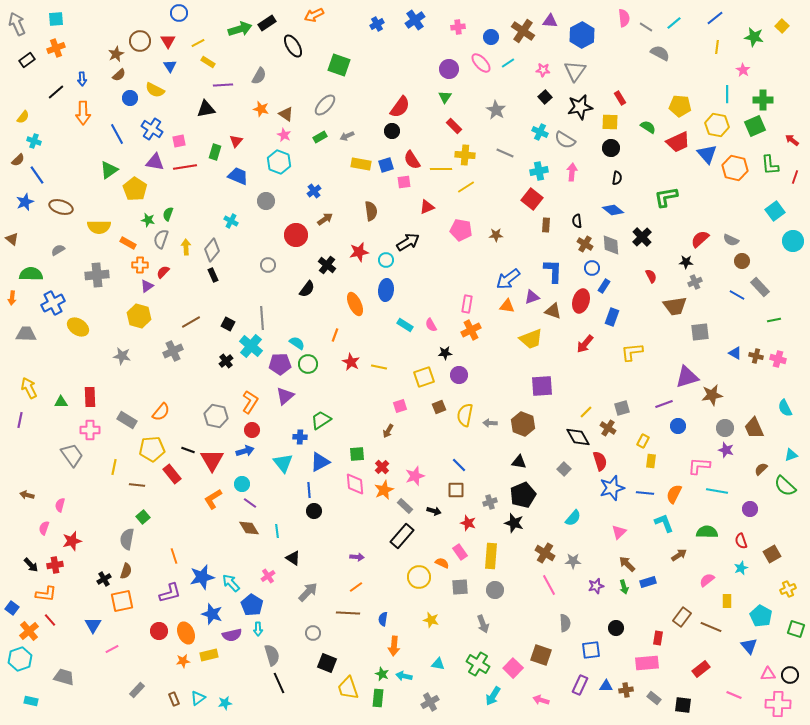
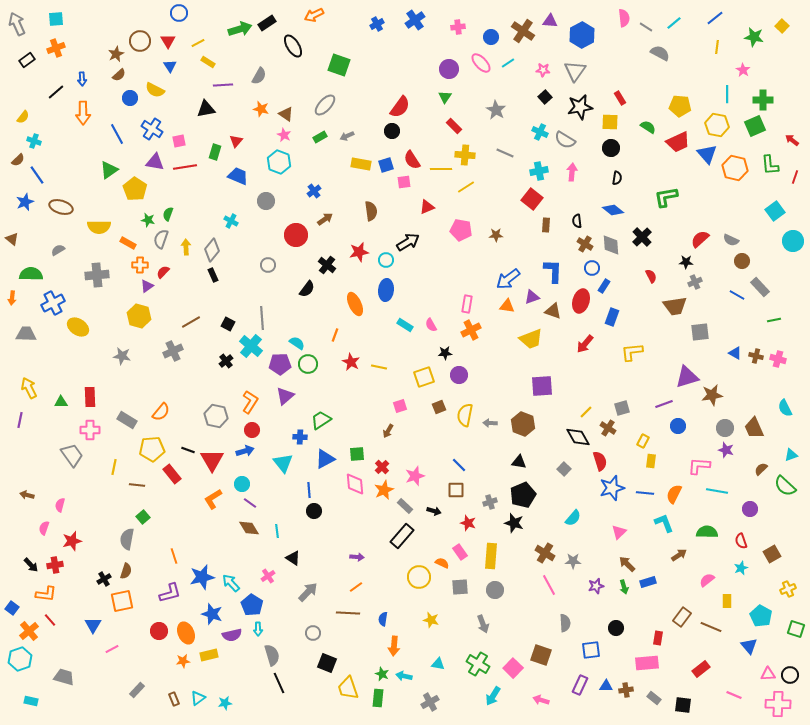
blue triangle at (320, 462): moved 5 px right, 3 px up
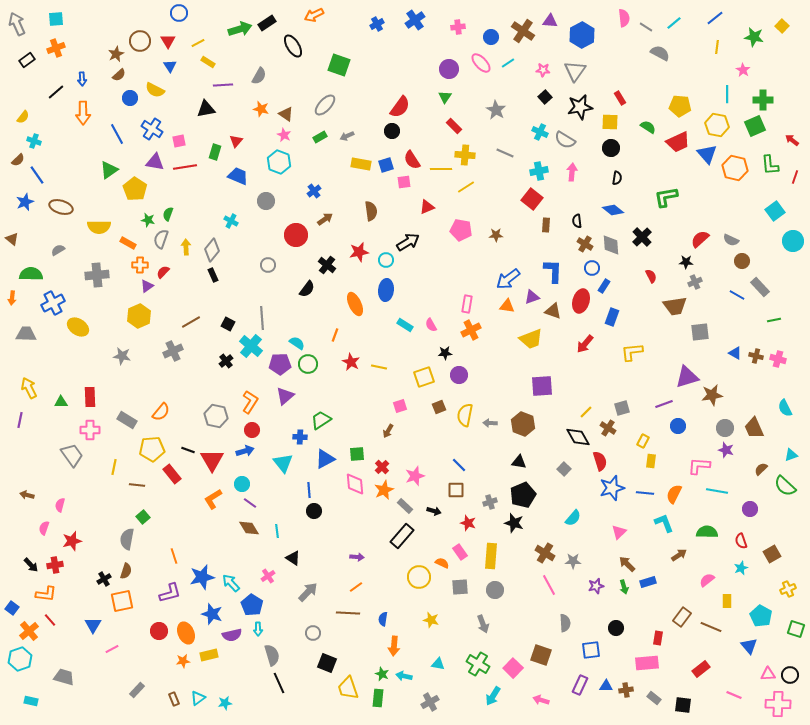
yellow hexagon at (139, 316): rotated 20 degrees clockwise
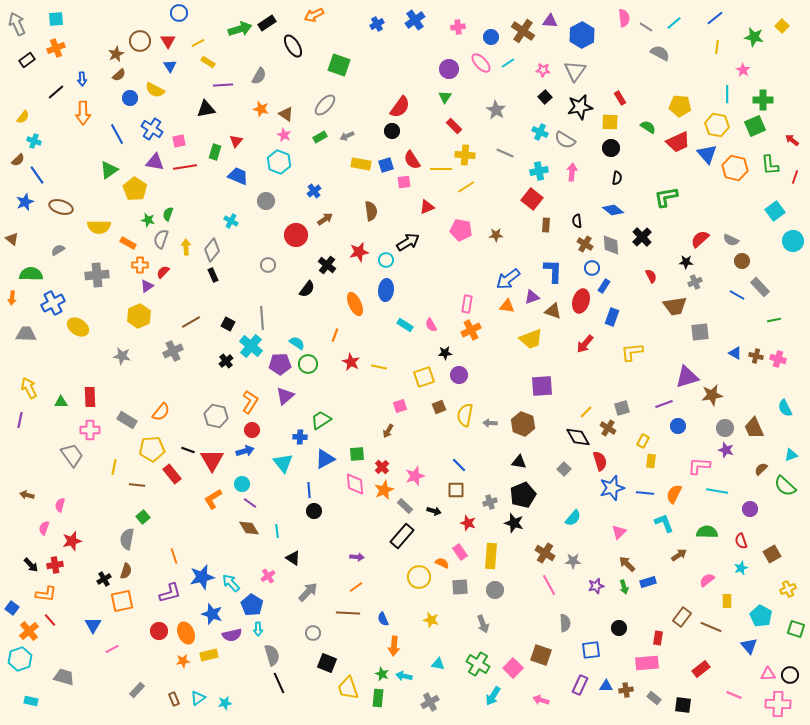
blue semicircle at (383, 619): rotated 32 degrees counterclockwise
black circle at (616, 628): moved 3 px right
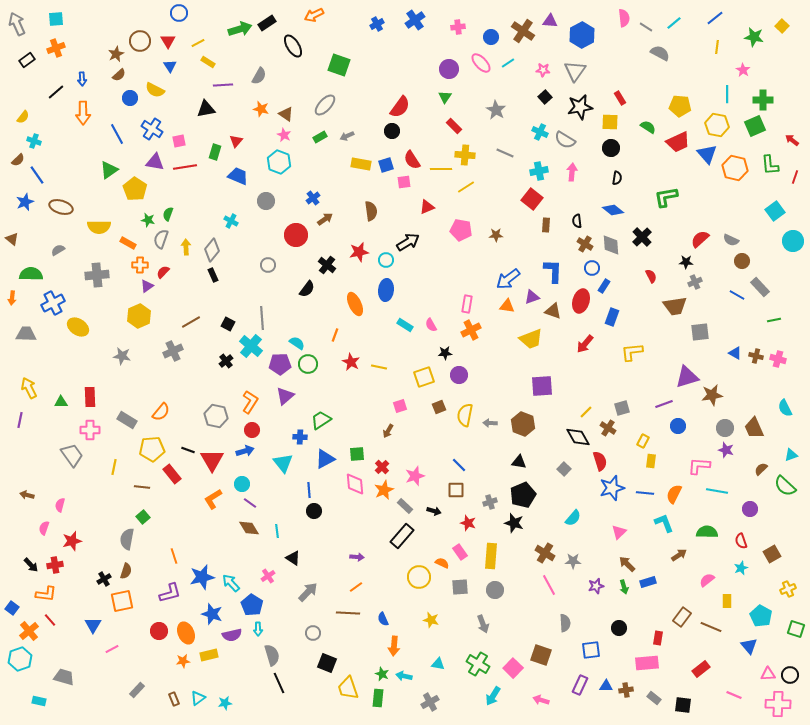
blue cross at (314, 191): moved 1 px left, 7 px down
brown line at (137, 485): moved 5 px right, 2 px down
cyan rectangle at (31, 701): moved 8 px right
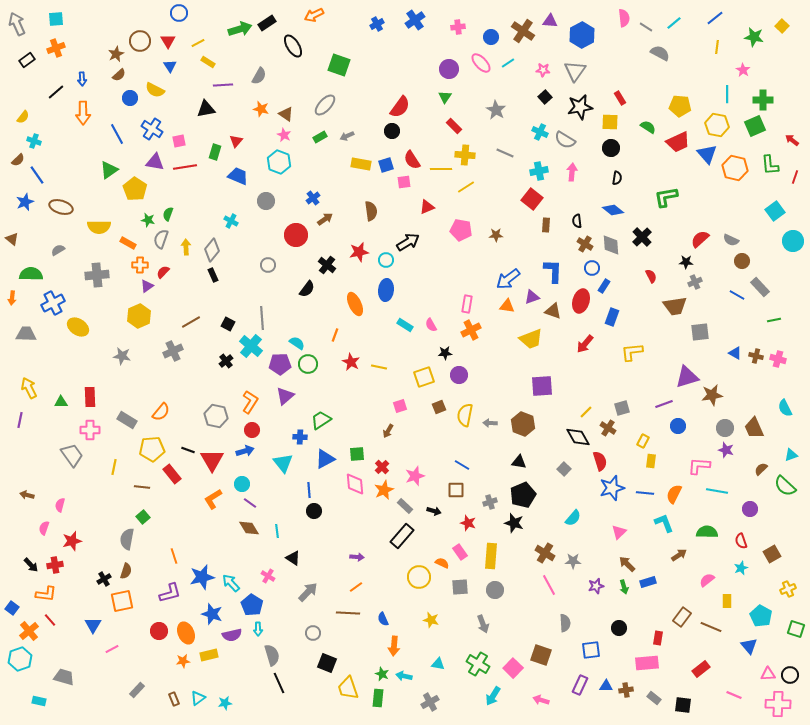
blue line at (459, 465): moved 3 px right; rotated 14 degrees counterclockwise
pink cross at (268, 576): rotated 24 degrees counterclockwise
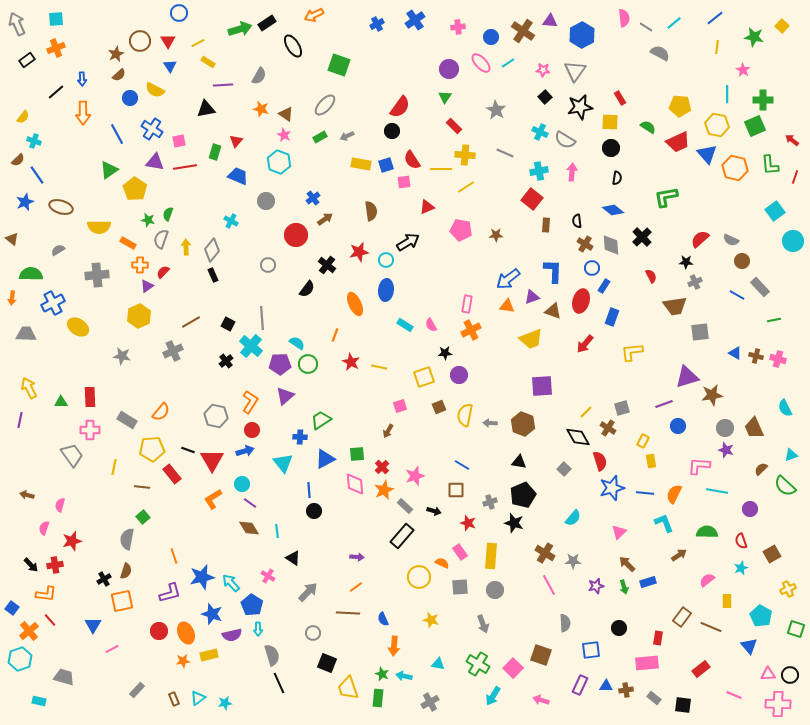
yellow rectangle at (651, 461): rotated 16 degrees counterclockwise
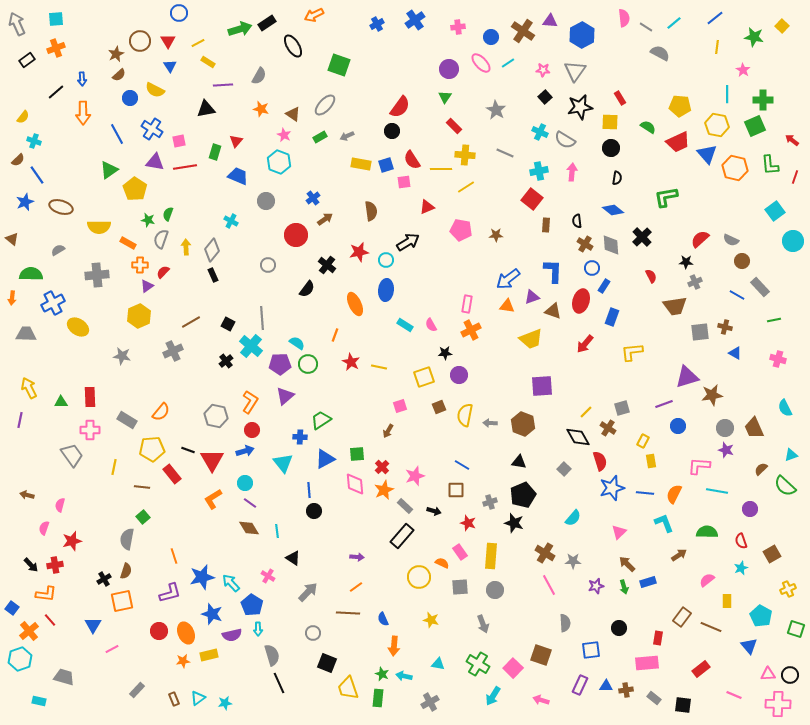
brown triangle at (286, 114): moved 7 px right
brown cross at (756, 356): moved 31 px left, 29 px up
cyan circle at (242, 484): moved 3 px right, 1 px up
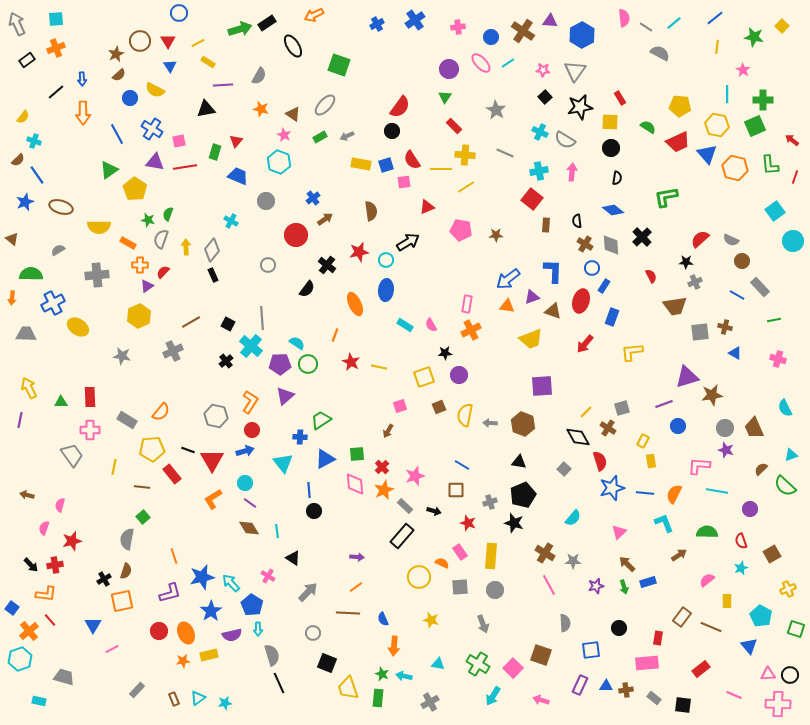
blue star at (212, 614): moved 1 px left, 3 px up; rotated 20 degrees clockwise
